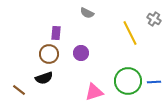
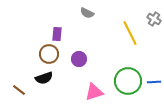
purple rectangle: moved 1 px right, 1 px down
purple circle: moved 2 px left, 6 px down
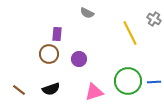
black semicircle: moved 7 px right, 11 px down
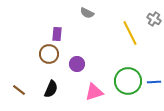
purple circle: moved 2 px left, 5 px down
black semicircle: rotated 48 degrees counterclockwise
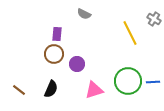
gray semicircle: moved 3 px left, 1 px down
brown circle: moved 5 px right
blue line: moved 1 px left
pink triangle: moved 2 px up
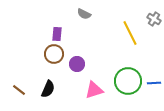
blue line: moved 1 px right, 1 px down
black semicircle: moved 3 px left
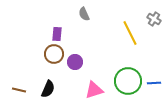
gray semicircle: rotated 40 degrees clockwise
purple circle: moved 2 px left, 2 px up
brown line: rotated 24 degrees counterclockwise
